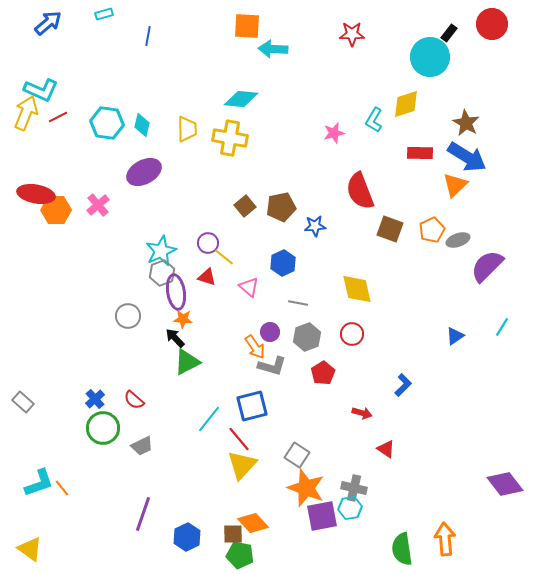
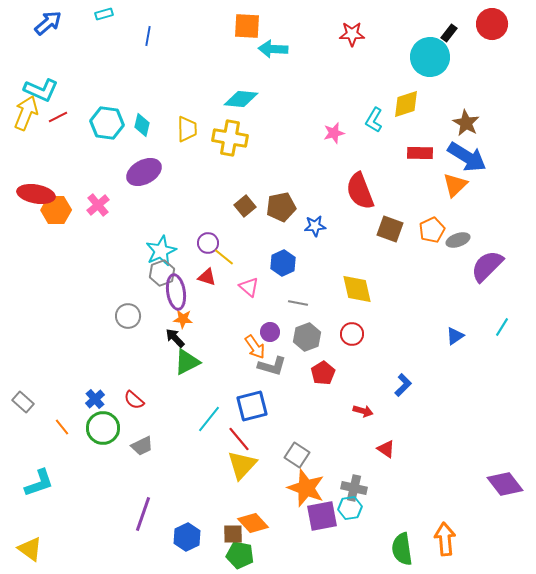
red arrow at (362, 413): moved 1 px right, 2 px up
orange line at (62, 488): moved 61 px up
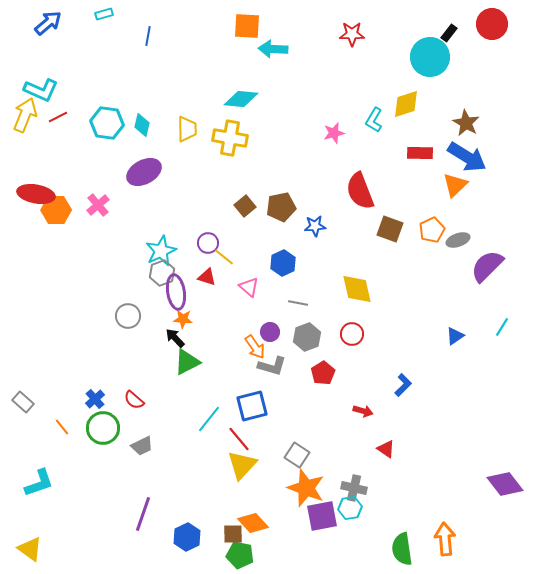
yellow arrow at (26, 113): moved 1 px left, 2 px down
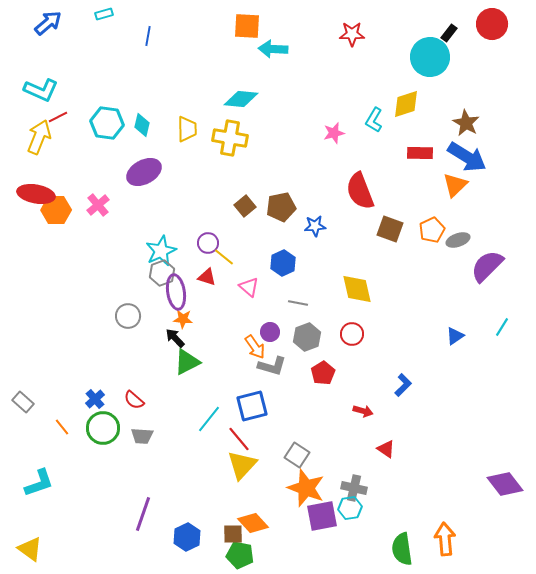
yellow arrow at (25, 115): moved 14 px right, 22 px down
gray trapezoid at (142, 446): moved 10 px up; rotated 30 degrees clockwise
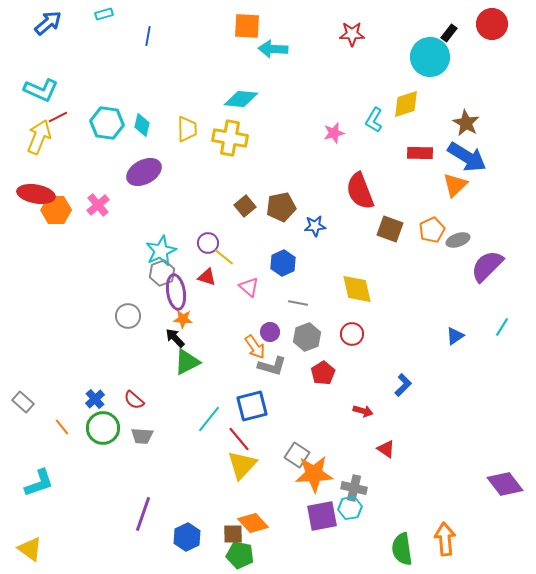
orange star at (306, 488): moved 8 px right, 14 px up; rotated 24 degrees counterclockwise
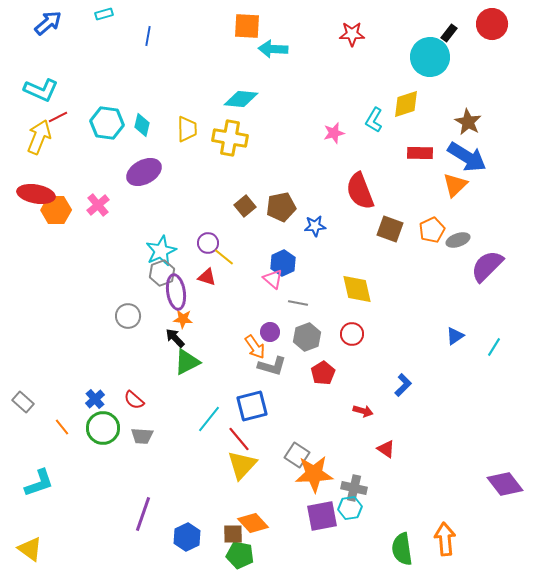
brown star at (466, 123): moved 2 px right, 1 px up
pink triangle at (249, 287): moved 24 px right, 8 px up
cyan line at (502, 327): moved 8 px left, 20 px down
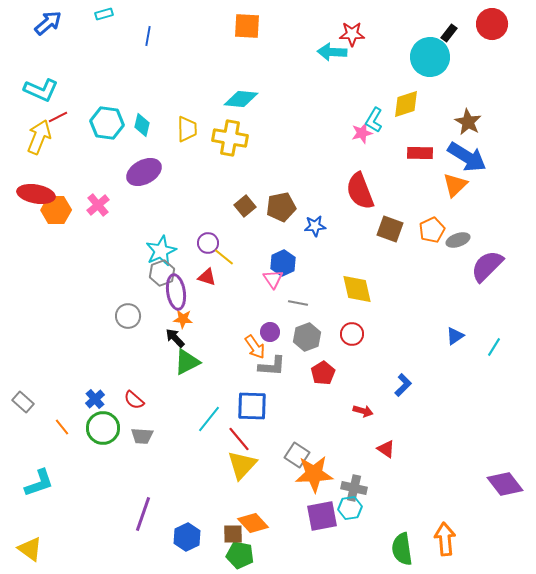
cyan arrow at (273, 49): moved 59 px right, 3 px down
pink star at (334, 133): moved 28 px right
pink triangle at (273, 279): rotated 15 degrees clockwise
gray L-shape at (272, 366): rotated 12 degrees counterclockwise
blue square at (252, 406): rotated 16 degrees clockwise
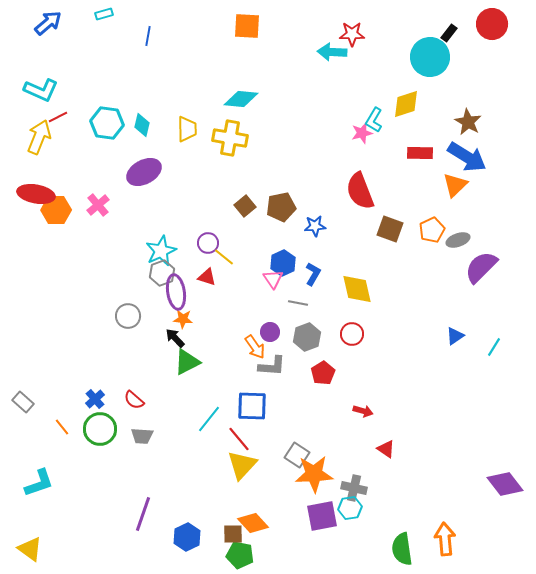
purple semicircle at (487, 266): moved 6 px left, 1 px down
blue L-shape at (403, 385): moved 90 px left, 111 px up; rotated 15 degrees counterclockwise
green circle at (103, 428): moved 3 px left, 1 px down
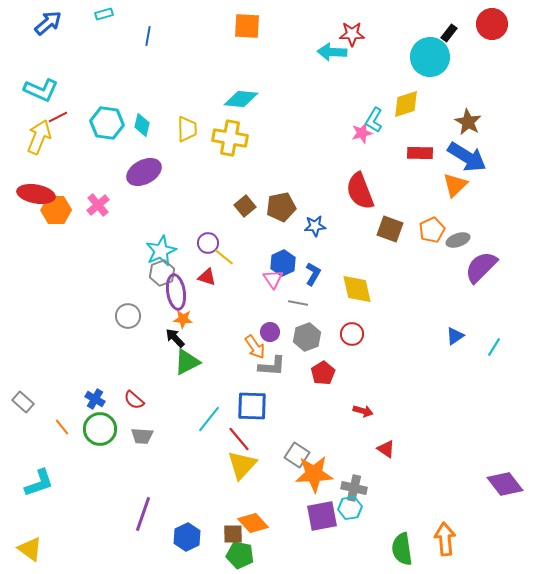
blue cross at (95, 399): rotated 18 degrees counterclockwise
